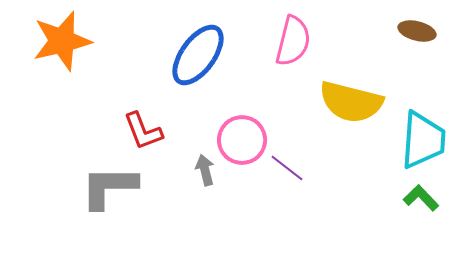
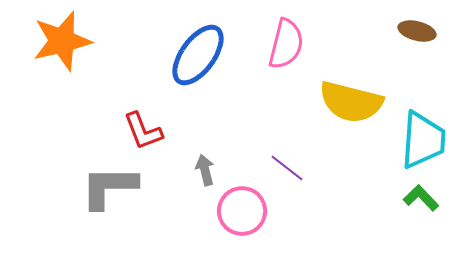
pink semicircle: moved 7 px left, 3 px down
pink circle: moved 71 px down
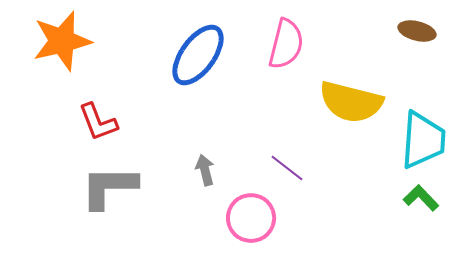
red L-shape: moved 45 px left, 9 px up
pink circle: moved 9 px right, 7 px down
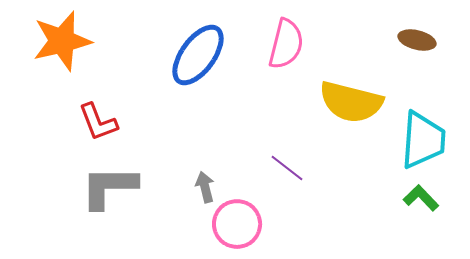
brown ellipse: moved 9 px down
gray arrow: moved 17 px down
pink circle: moved 14 px left, 6 px down
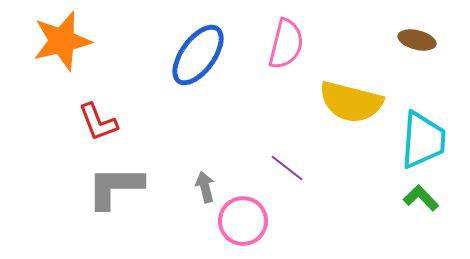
gray L-shape: moved 6 px right
pink circle: moved 6 px right, 3 px up
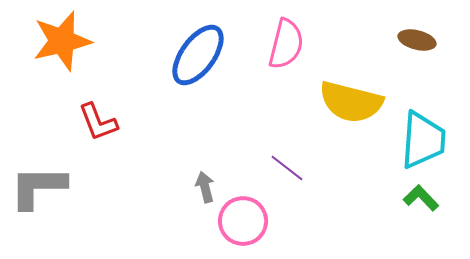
gray L-shape: moved 77 px left
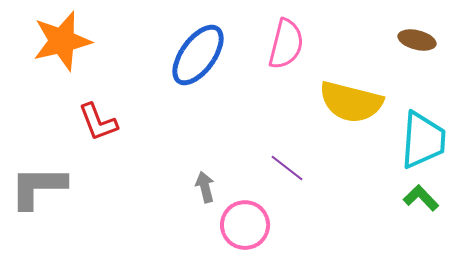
pink circle: moved 2 px right, 4 px down
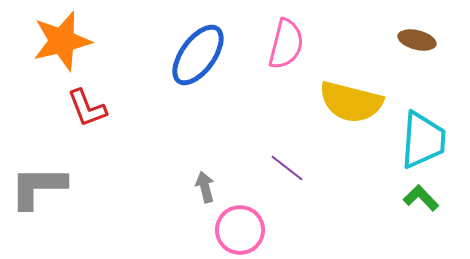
red L-shape: moved 11 px left, 14 px up
pink circle: moved 5 px left, 5 px down
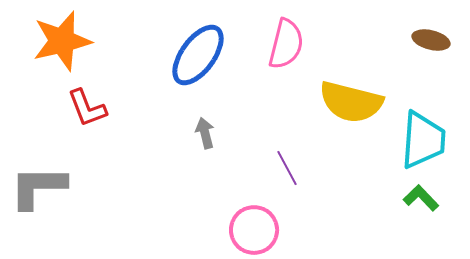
brown ellipse: moved 14 px right
purple line: rotated 24 degrees clockwise
gray arrow: moved 54 px up
pink circle: moved 14 px right
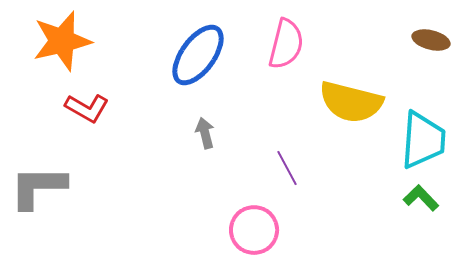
red L-shape: rotated 39 degrees counterclockwise
